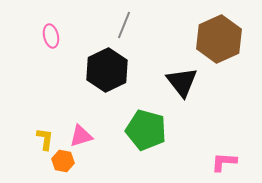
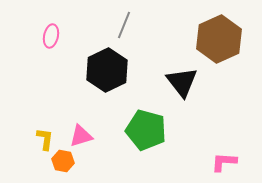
pink ellipse: rotated 25 degrees clockwise
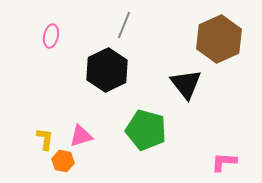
black triangle: moved 4 px right, 2 px down
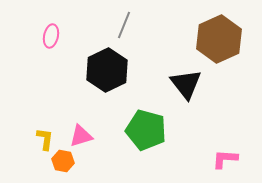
pink L-shape: moved 1 px right, 3 px up
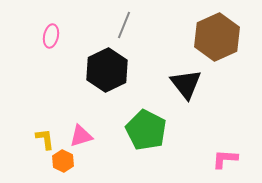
brown hexagon: moved 2 px left, 2 px up
green pentagon: rotated 12 degrees clockwise
yellow L-shape: rotated 15 degrees counterclockwise
orange hexagon: rotated 15 degrees clockwise
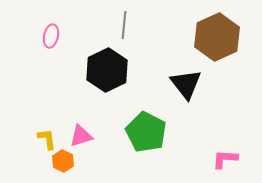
gray line: rotated 16 degrees counterclockwise
green pentagon: moved 2 px down
yellow L-shape: moved 2 px right
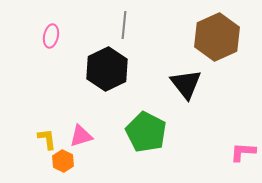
black hexagon: moved 1 px up
pink L-shape: moved 18 px right, 7 px up
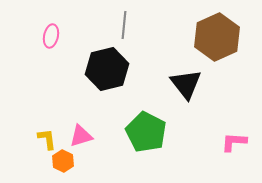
black hexagon: rotated 12 degrees clockwise
pink L-shape: moved 9 px left, 10 px up
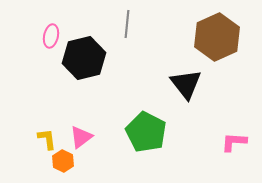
gray line: moved 3 px right, 1 px up
black hexagon: moved 23 px left, 11 px up
pink triangle: moved 1 px down; rotated 20 degrees counterclockwise
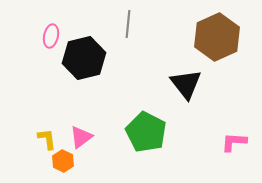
gray line: moved 1 px right
